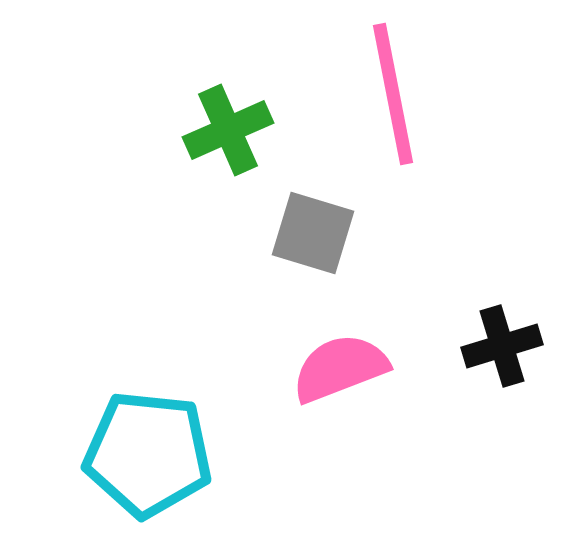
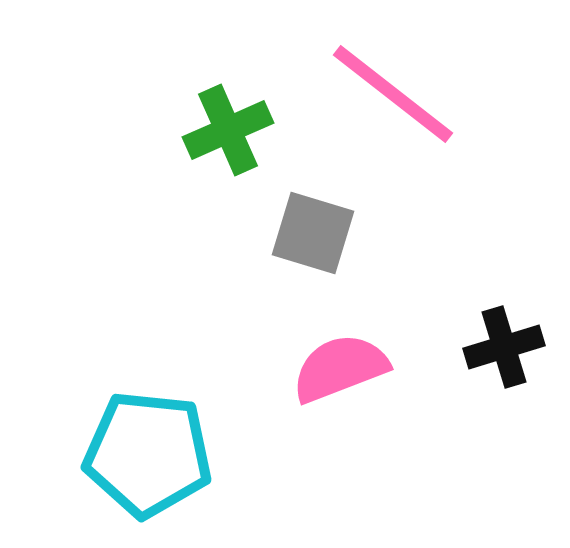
pink line: rotated 41 degrees counterclockwise
black cross: moved 2 px right, 1 px down
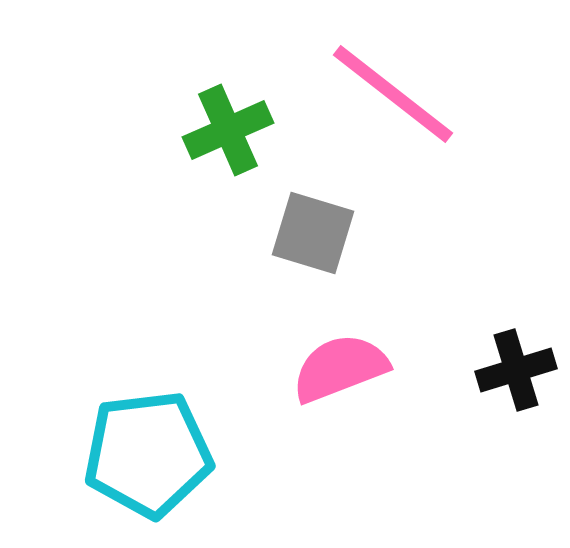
black cross: moved 12 px right, 23 px down
cyan pentagon: rotated 13 degrees counterclockwise
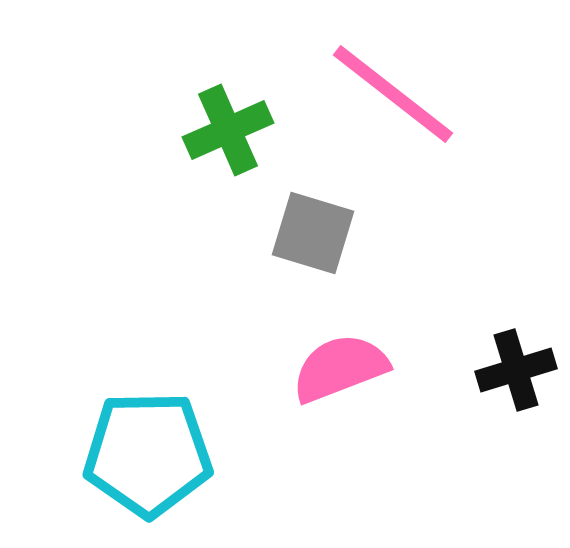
cyan pentagon: rotated 6 degrees clockwise
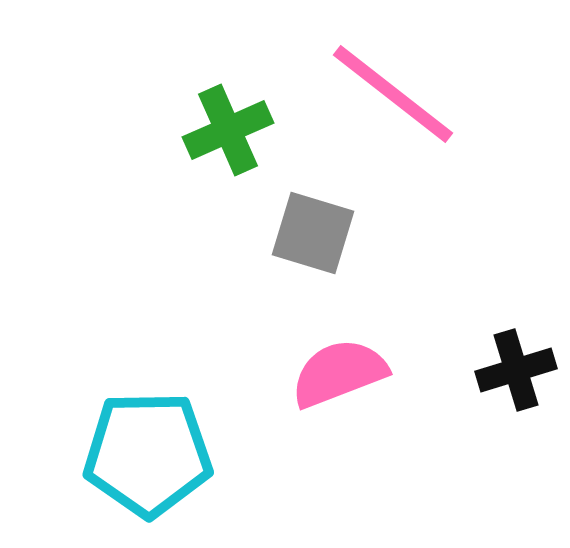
pink semicircle: moved 1 px left, 5 px down
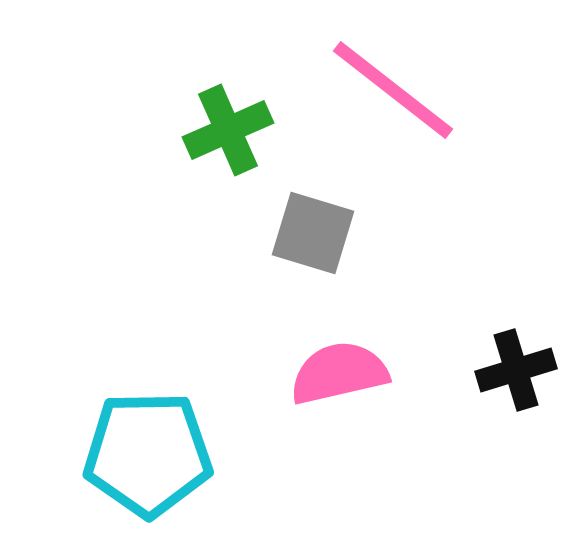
pink line: moved 4 px up
pink semicircle: rotated 8 degrees clockwise
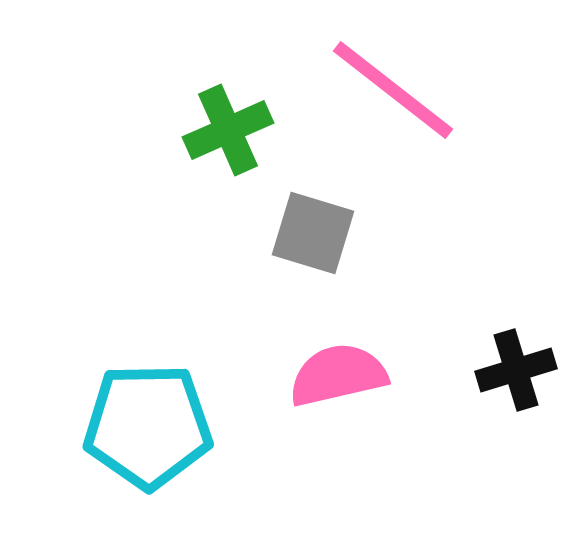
pink semicircle: moved 1 px left, 2 px down
cyan pentagon: moved 28 px up
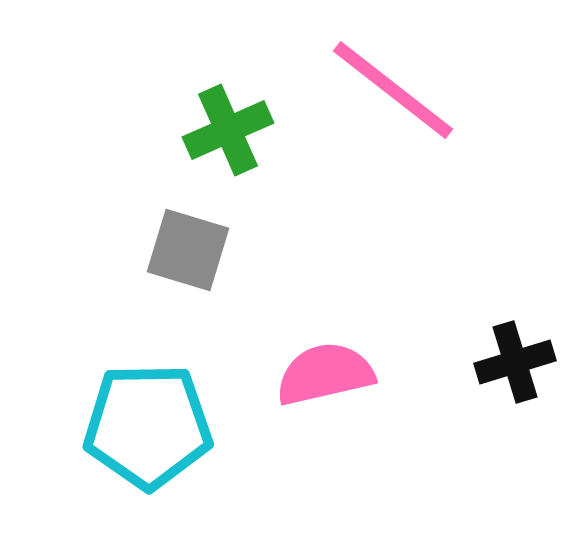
gray square: moved 125 px left, 17 px down
black cross: moved 1 px left, 8 px up
pink semicircle: moved 13 px left, 1 px up
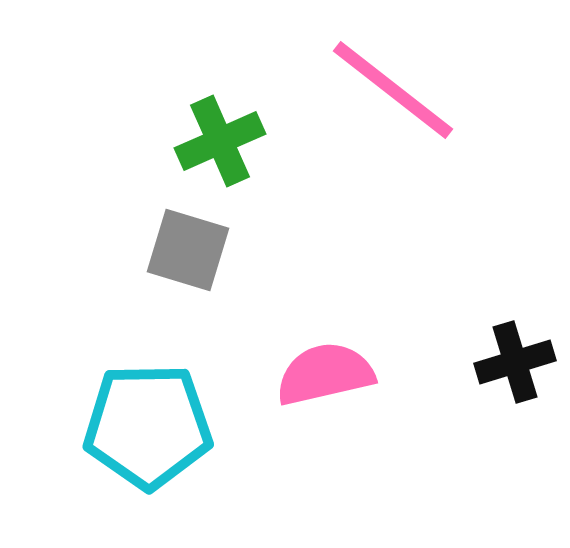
green cross: moved 8 px left, 11 px down
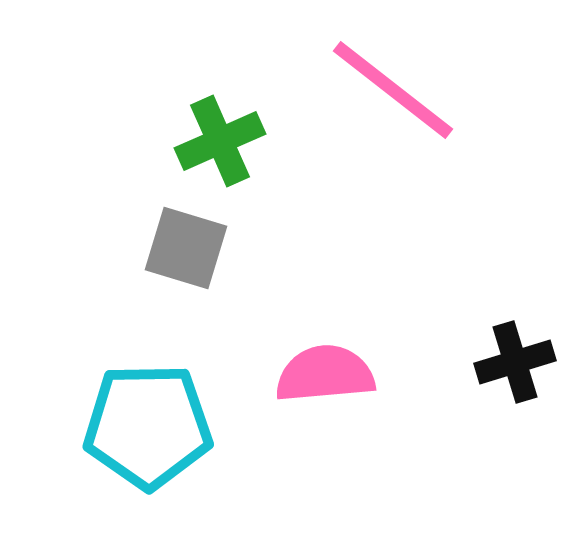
gray square: moved 2 px left, 2 px up
pink semicircle: rotated 8 degrees clockwise
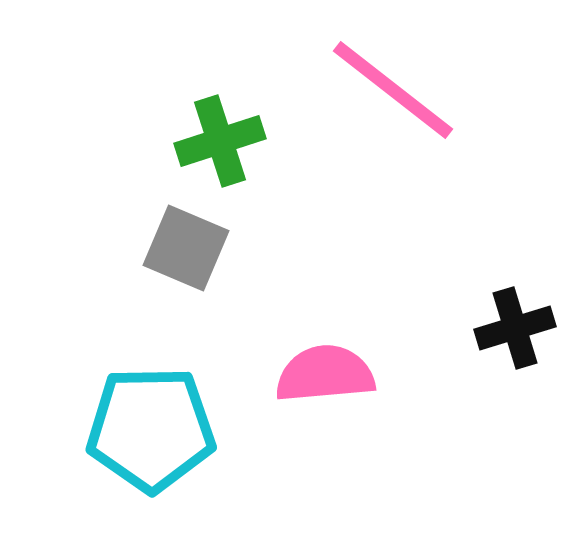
green cross: rotated 6 degrees clockwise
gray square: rotated 6 degrees clockwise
black cross: moved 34 px up
cyan pentagon: moved 3 px right, 3 px down
